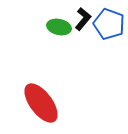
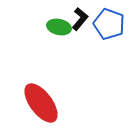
black L-shape: moved 3 px left
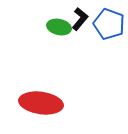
red ellipse: rotated 45 degrees counterclockwise
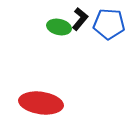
blue pentagon: rotated 16 degrees counterclockwise
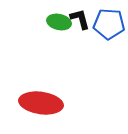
black L-shape: rotated 55 degrees counterclockwise
green ellipse: moved 5 px up
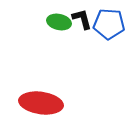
black L-shape: moved 2 px right
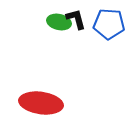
black L-shape: moved 6 px left
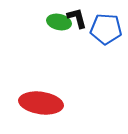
black L-shape: moved 1 px right, 1 px up
blue pentagon: moved 3 px left, 5 px down
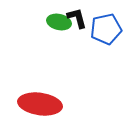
blue pentagon: rotated 16 degrees counterclockwise
red ellipse: moved 1 px left, 1 px down
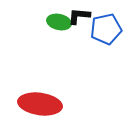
black L-shape: moved 2 px right, 2 px up; rotated 70 degrees counterclockwise
